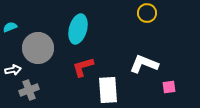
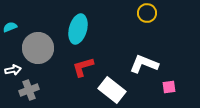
white rectangle: moved 4 px right; rotated 48 degrees counterclockwise
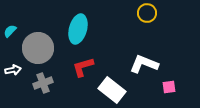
cyan semicircle: moved 4 px down; rotated 24 degrees counterclockwise
gray cross: moved 14 px right, 7 px up
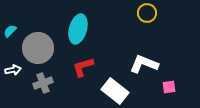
white rectangle: moved 3 px right, 1 px down
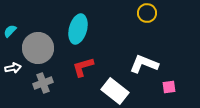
white arrow: moved 2 px up
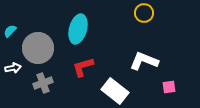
yellow circle: moved 3 px left
white L-shape: moved 3 px up
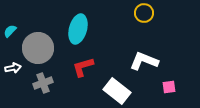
white rectangle: moved 2 px right
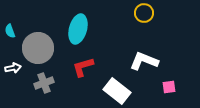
cyan semicircle: rotated 64 degrees counterclockwise
gray cross: moved 1 px right
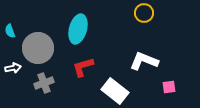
white rectangle: moved 2 px left
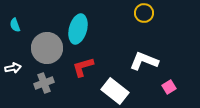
cyan semicircle: moved 5 px right, 6 px up
gray circle: moved 9 px right
pink square: rotated 24 degrees counterclockwise
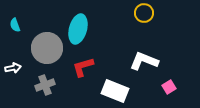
gray cross: moved 1 px right, 2 px down
white rectangle: rotated 16 degrees counterclockwise
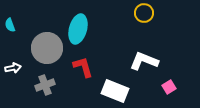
cyan semicircle: moved 5 px left
red L-shape: rotated 90 degrees clockwise
